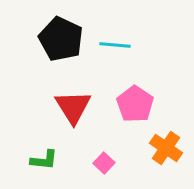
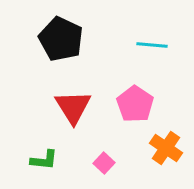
cyan line: moved 37 px right
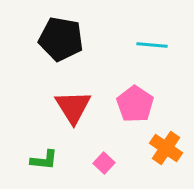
black pentagon: rotated 15 degrees counterclockwise
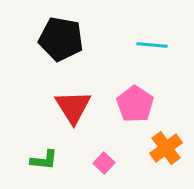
orange cross: rotated 20 degrees clockwise
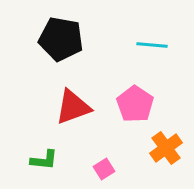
red triangle: rotated 42 degrees clockwise
pink square: moved 6 px down; rotated 15 degrees clockwise
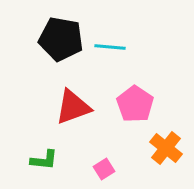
cyan line: moved 42 px left, 2 px down
orange cross: rotated 16 degrees counterclockwise
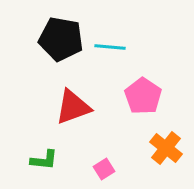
pink pentagon: moved 8 px right, 8 px up
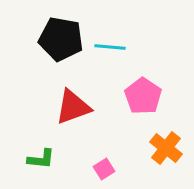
green L-shape: moved 3 px left, 1 px up
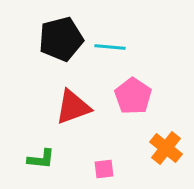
black pentagon: rotated 24 degrees counterclockwise
pink pentagon: moved 10 px left
pink square: rotated 25 degrees clockwise
